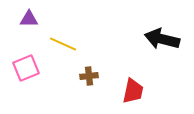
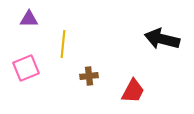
yellow line: rotated 72 degrees clockwise
red trapezoid: rotated 16 degrees clockwise
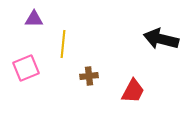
purple triangle: moved 5 px right
black arrow: moved 1 px left
